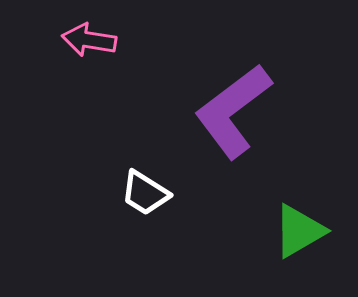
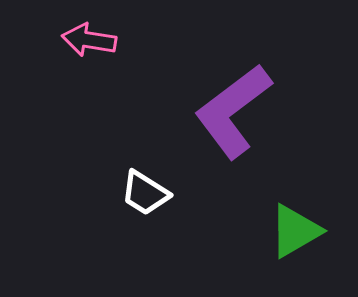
green triangle: moved 4 px left
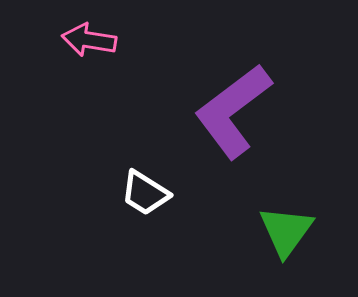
green triangle: moved 9 px left; rotated 24 degrees counterclockwise
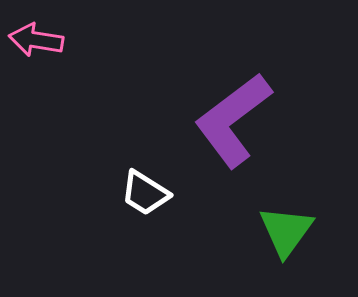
pink arrow: moved 53 px left
purple L-shape: moved 9 px down
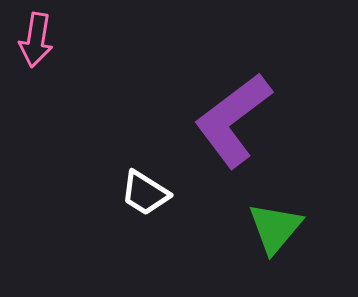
pink arrow: rotated 90 degrees counterclockwise
green triangle: moved 11 px left, 3 px up; rotated 4 degrees clockwise
